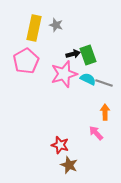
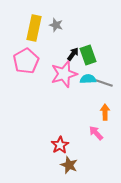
black arrow: rotated 40 degrees counterclockwise
cyan semicircle: rotated 28 degrees counterclockwise
red star: rotated 24 degrees clockwise
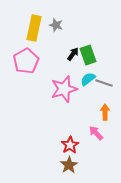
pink star: moved 15 px down
cyan semicircle: rotated 35 degrees counterclockwise
red star: moved 10 px right
brown star: rotated 18 degrees clockwise
